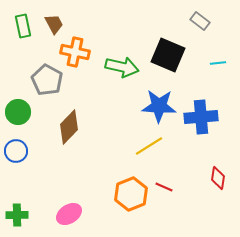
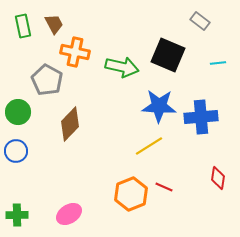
brown diamond: moved 1 px right, 3 px up
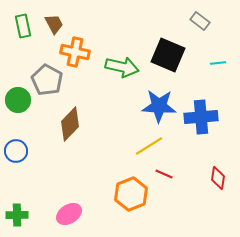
green circle: moved 12 px up
red line: moved 13 px up
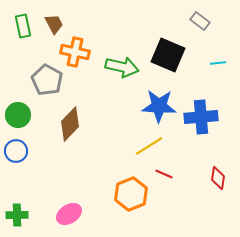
green circle: moved 15 px down
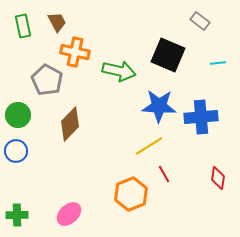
brown trapezoid: moved 3 px right, 2 px up
green arrow: moved 3 px left, 4 px down
red line: rotated 36 degrees clockwise
pink ellipse: rotated 10 degrees counterclockwise
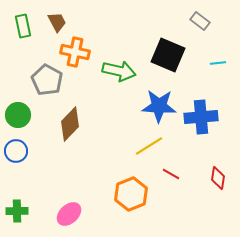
red line: moved 7 px right; rotated 30 degrees counterclockwise
green cross: moved 4 px up
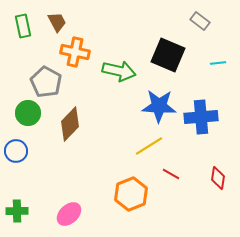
gray pentagon: moved 1 px left, 2 px down
green circle: moved 10 px right, 2 px up
